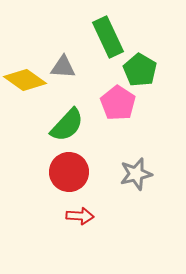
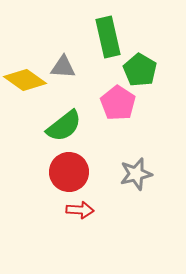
green rectangle: rotated 12 degrees clockwise
green semicircle: moved 3 px left, 1 px down; rotated 9 degrees clockwise
red arrow: moved 6 px up
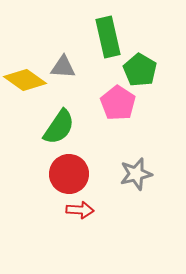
green semicircle: moved 5 px left, 1 px down; rotated 18 degrees counterclockwise
red circle: moved 2 px down
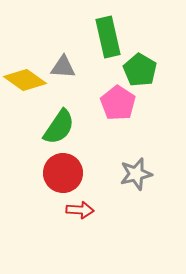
red circle: moved 6 px left, 1 px up
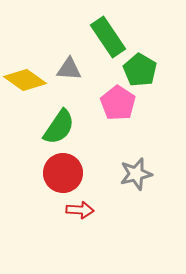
green rectangle: rotated 21 degrees counterclockwise
gray triangle: moved 6 px right, 2 px down
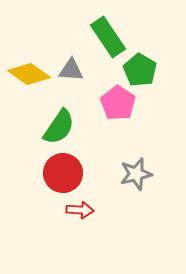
gray triangle: moved 2 px right, 1 px down
yellow diamond: moved 4 px right, 6 px up
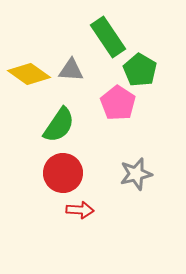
green semicircle: moved 2 px up
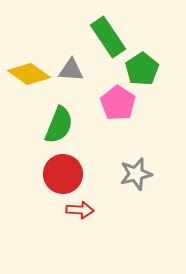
green pentagon: moved 2 px right, 1 px up; rotated 8 degrees clockwise
green semicircle: rotated 12 degrees counterclockwise
red circle: moved 1 px down
